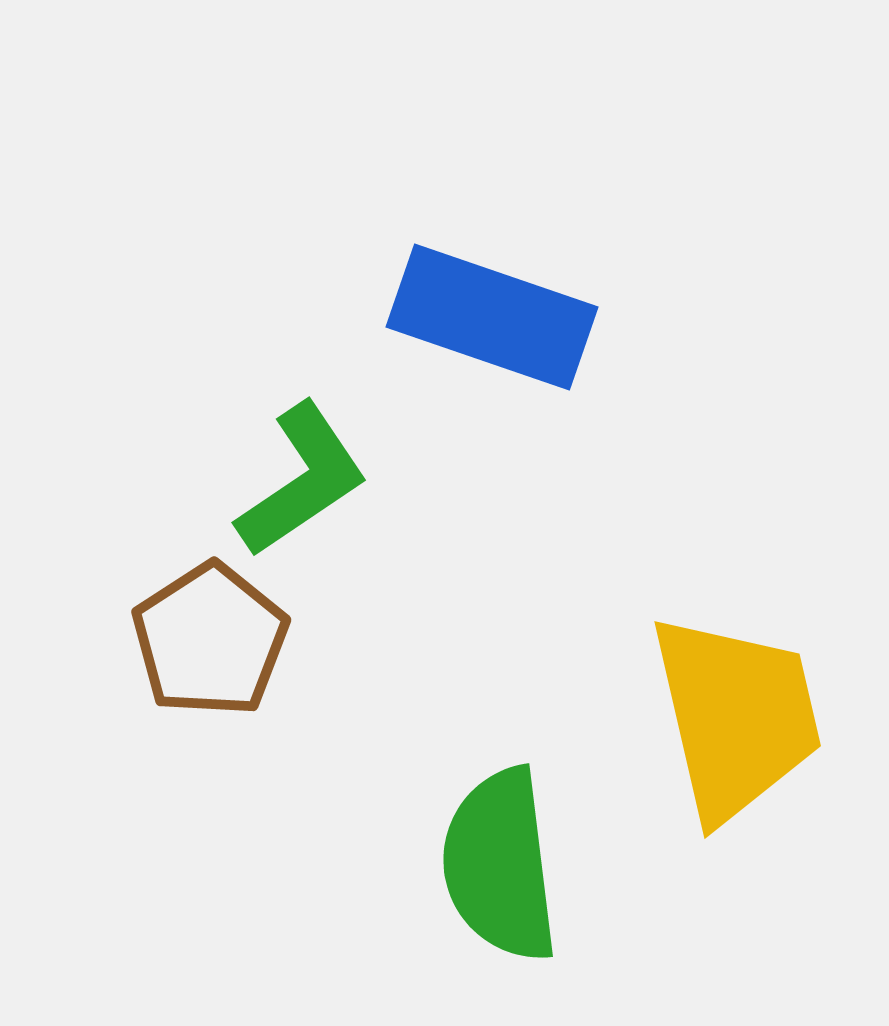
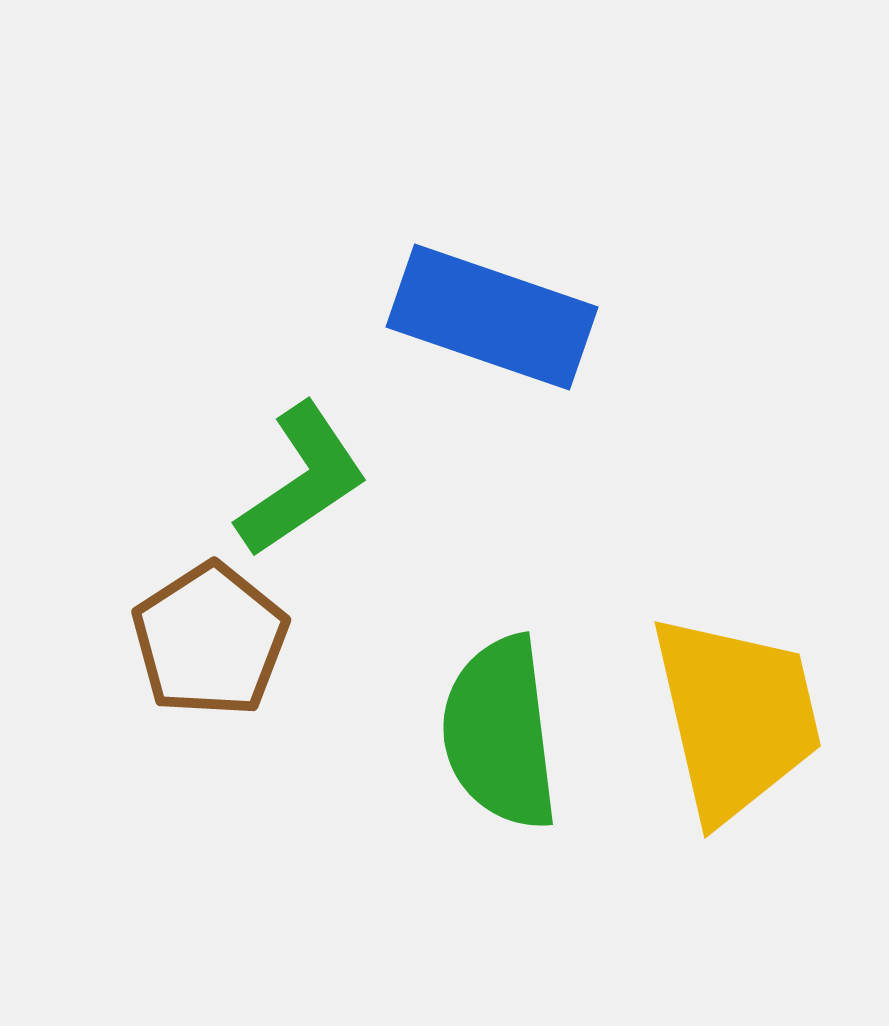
green semicircle: moved 132 px up
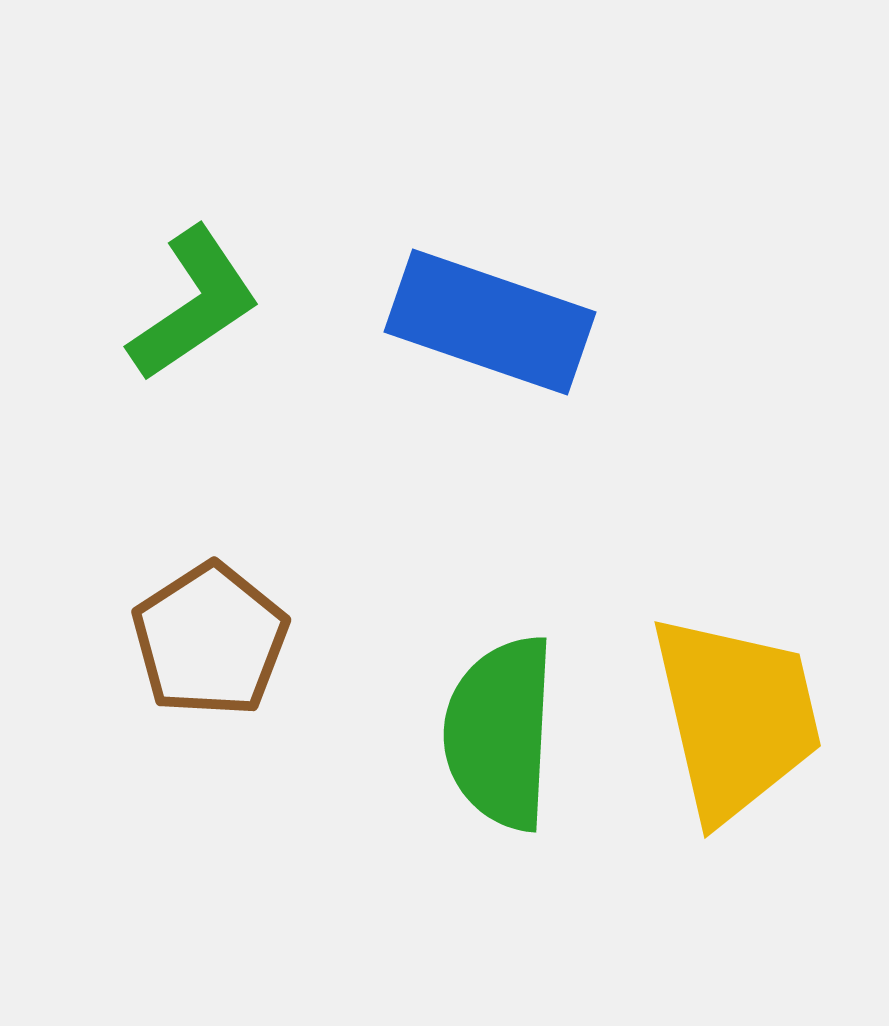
blue rectangle: moved 2 px left, 5 px down
green L-shape: moved 108 px left, 176 px up
green semicircle: rotated 10 degrees clockwise
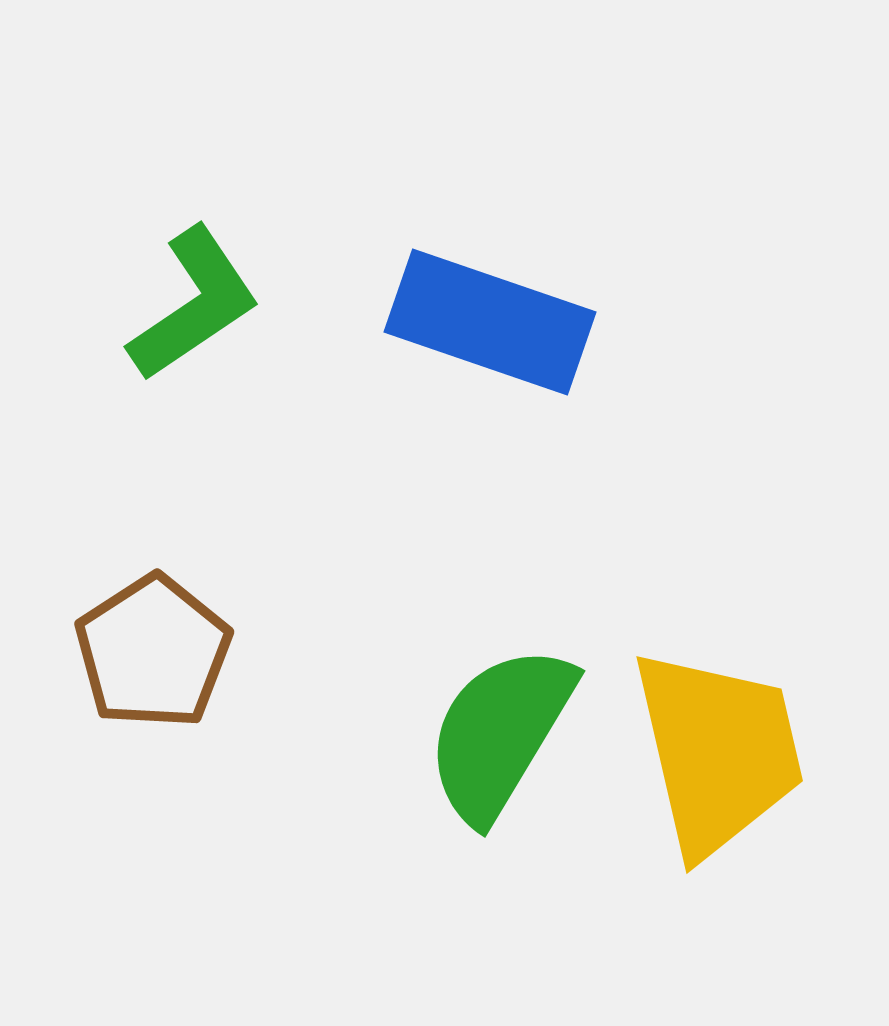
brown pentagon: moved 57 px left, 12 px down
yellow trapezoid: moved 18 px left, 35 px down
green semicircle: rotated 28 degrees clockwise
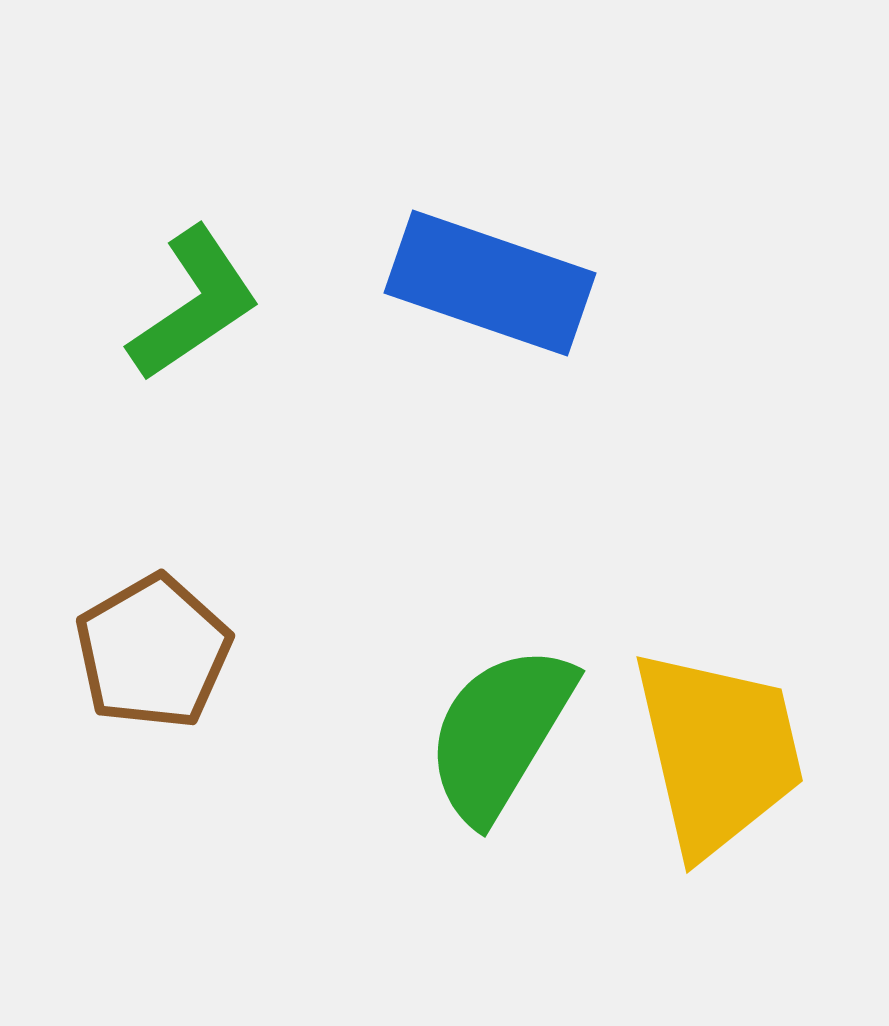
blue rectangle: moved 39 px up
brown pentagon: rotated 3 degrees clockwise
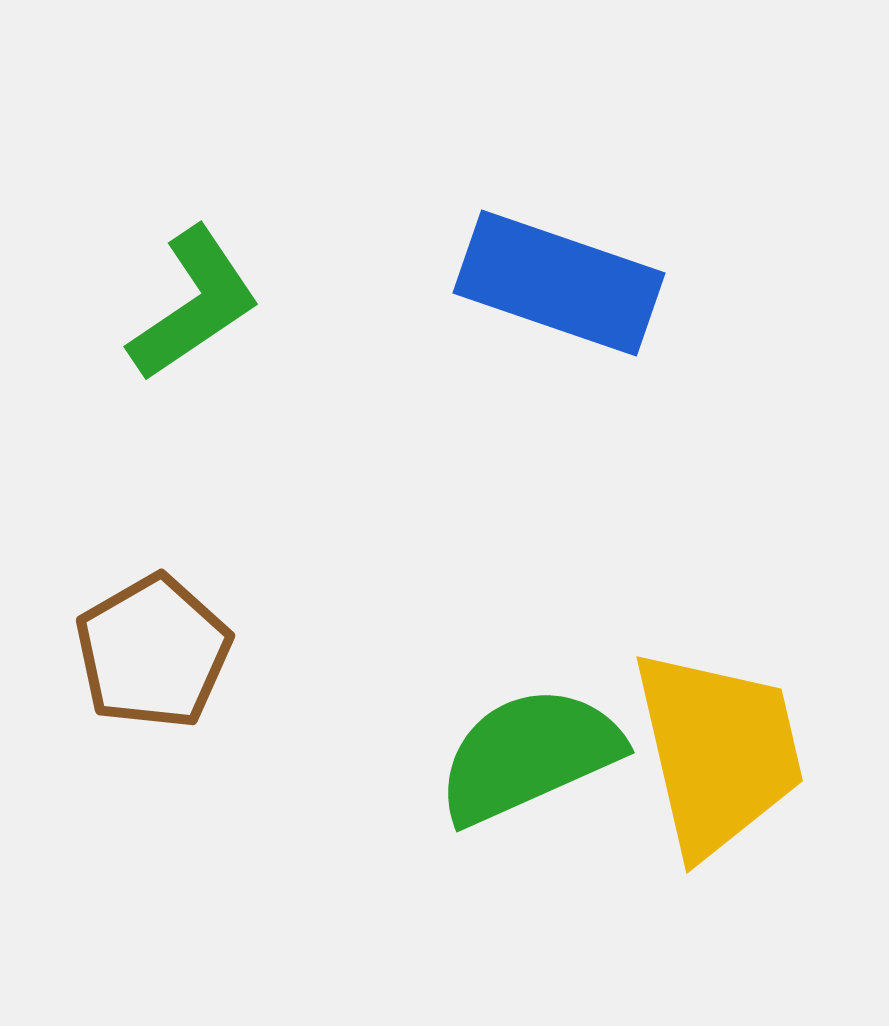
blue rectangle: moved 69 px right
green semicircle: moved 29 px right, 22 px down; rotated 35 degrees clockwise
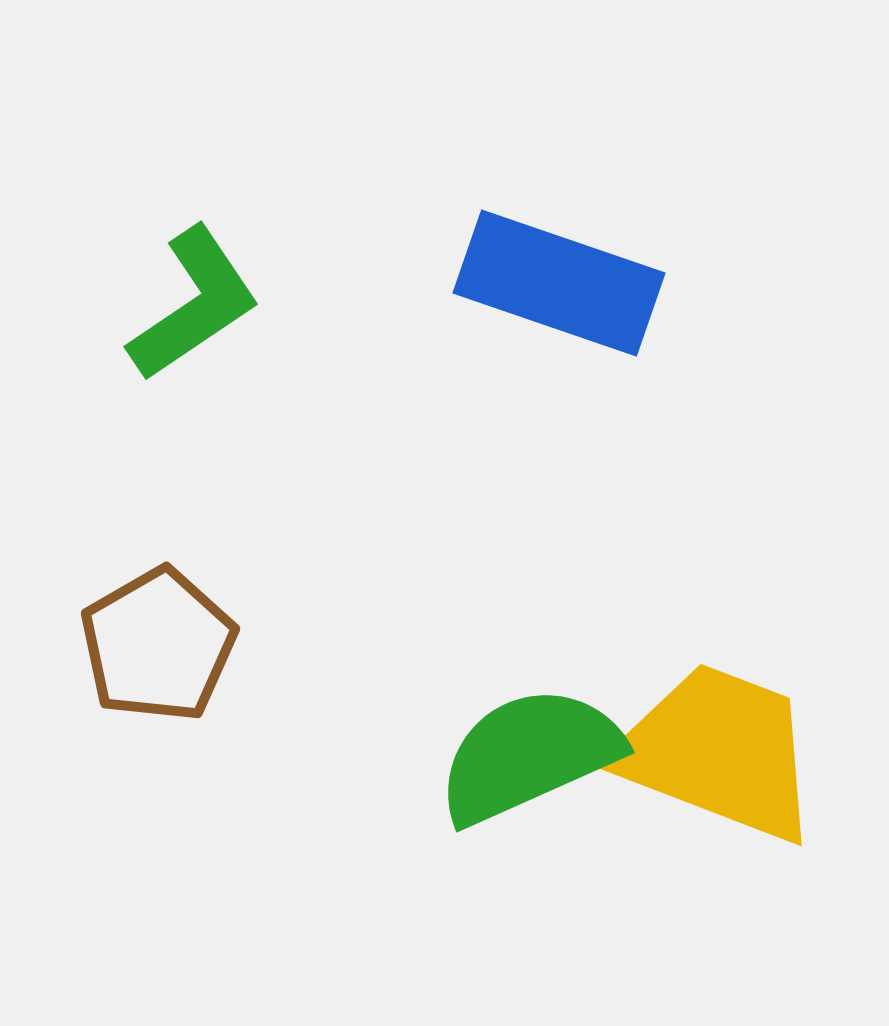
brown pentagon: moved 5 px right, 7 px up
yellow trapezoid: rotated 56 degrees counterclockwise
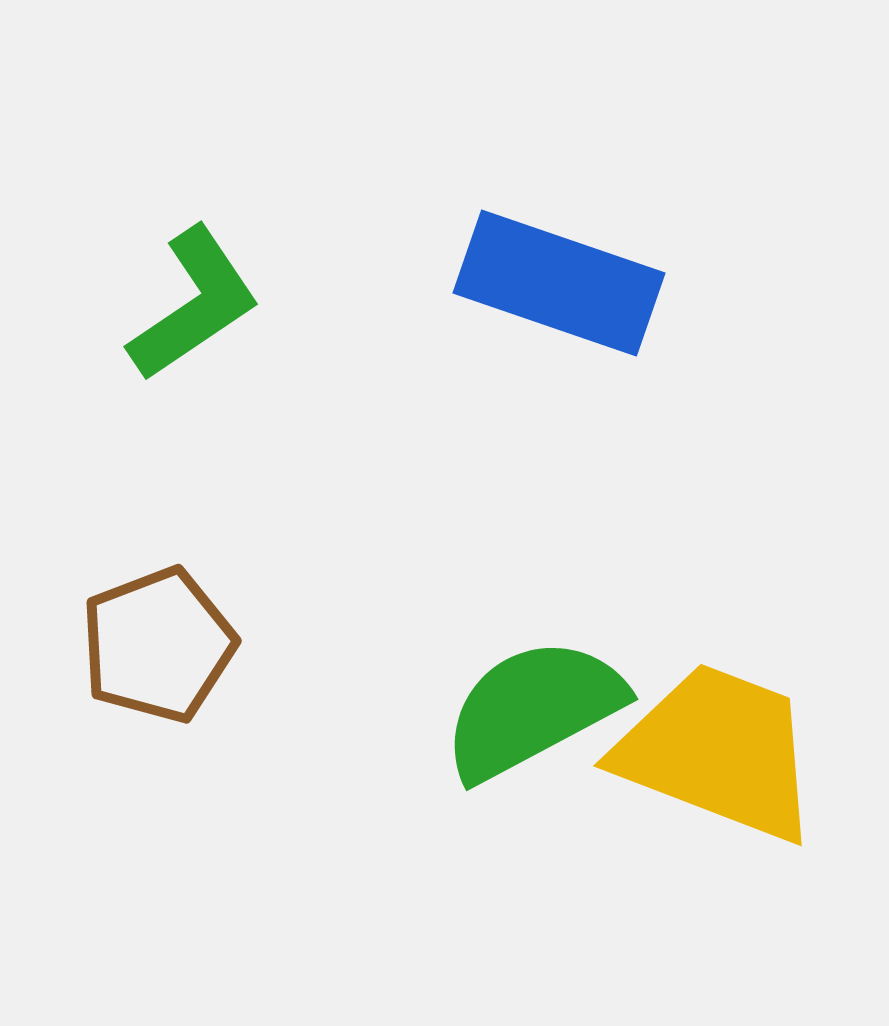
brown pentagon: rotated 9 degrees clockwise
green semicircle: moved 4 px right, 46 px up; rotated 4 degrees counterclockwise
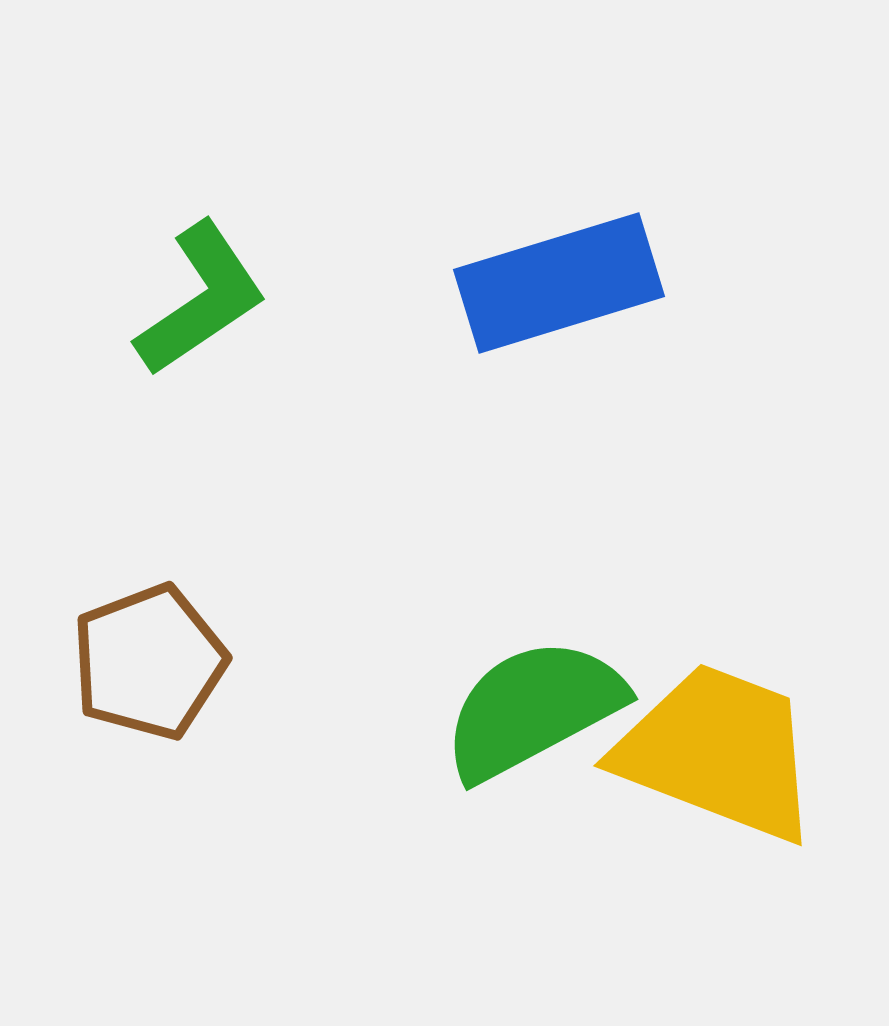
blue rectangle: rotated 36 degrees counterclockwise
green L-shape: moved 7 px right, 5 px up
brown pentagon: moved 9 px left, 17 px down
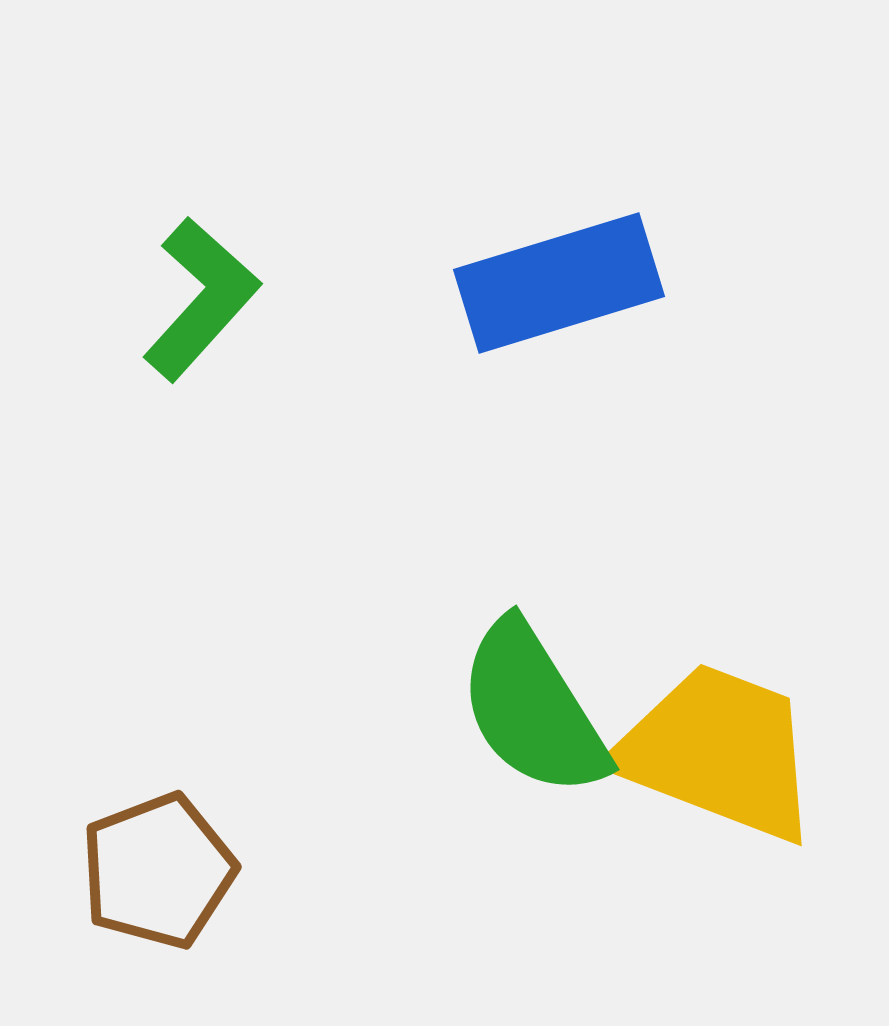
green L-shape: rotated 14 degrees counterclockwise
brown pentagon: moved 9 px right, 209 px down
green semicircle: rotated 94 degrees counterclockwise
